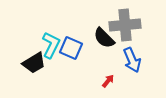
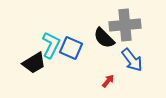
blue arrow: rotated 15 degrees counterclockwise
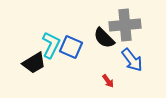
blue square: moved 1 px up
red arrow: rotated 104 degrees clockwise
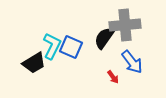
black semicircle: rotated 80 degrees clockwise
cyan L-shape: moved 1 px right, 1 px down
blue arrow: moved 2 px down
red arrow: moved 5 px right, 4 px up
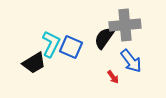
cyan L-shape: moved 1 px left, 2 px up
blue arrow: moved 1 px left, 1 px up
